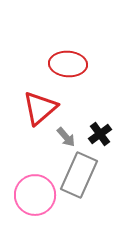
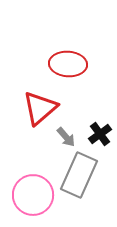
pink circle: moved 2 px left
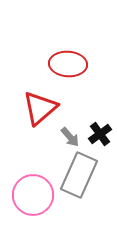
gray arrow: moved 4 px right
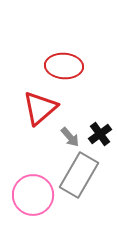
red ellipse: moved 4 px left, 2 px down
gray rectangle: rotated 6 degrees clockwise
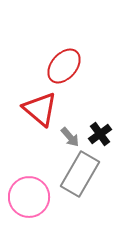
red ellipse: rotated 54 degrees counterclockwise
red triangle: moved 1 px down; rotated 39 degrees counterclockwise
gray rectangle: moved 1 px right, 1 px up
pink circle: moved 4 px left, 2 px down
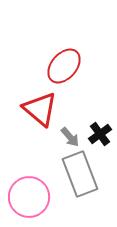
gray rectangle: rotated 51 degrees counterclockwise
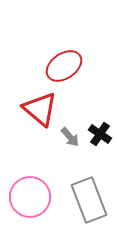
red ellipse: rotated 15 degrees clockwise
black cross: rotated 20 degrees counterclockwise
gray rectangle: moved 9 px right, 26 px down
pink circle: moved 1 px right
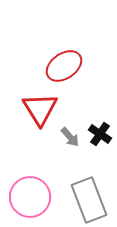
red triangle: rotated 18 degrees clockwise
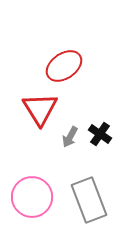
gray arrow: rotated 70 degrees clockwise
pink circle: moved 2 px right
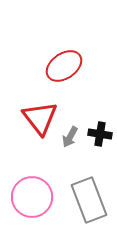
red triangle: moved 9 px down; rotated 6 degrees counterclockwise
black cross: rotated 25 degrees counterclockwise
